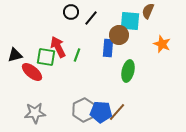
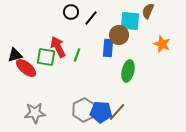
red ellipse: moved 6 px left, 4 px up
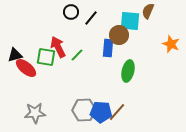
orange star: moved 9 px right
green line: rotated 24 degrees clockwise
gray hexagon: rotated 25 degrees clockwise
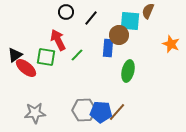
black circle: moved 5 px left
red arrow: moved 7 px up
black triangle: rotated 21 degrees counterclockwise
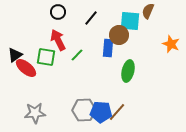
black circle: moved 8 px left
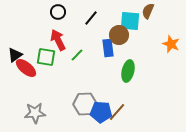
blue rectangle: rotated 12 degrees counterclockwise
gray hexagon: moved 1 px right, 6 px up
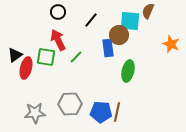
black line: moved 2 px down
green line: moved 1 px left, 2 px down
red ellipse: rotated 65 degrees clockwise
gray hexagon: moved 15 px left
brown line: rotated 30 degrees counterclockwise
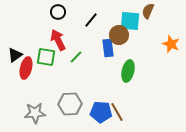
brown line: rotated 42 degrees counterclockwise
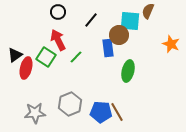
green square: rotated 24 degrees clockwise
gray hexagon: rotated 20 degrees counterclockwise
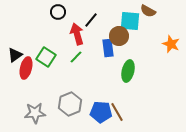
brown semicircle: rotated 84 degrees counterclockwise
brown circle: moved 1 px down
red arrow: moved 19 px right, 6 px up; rotated 10 degrees clockwise
